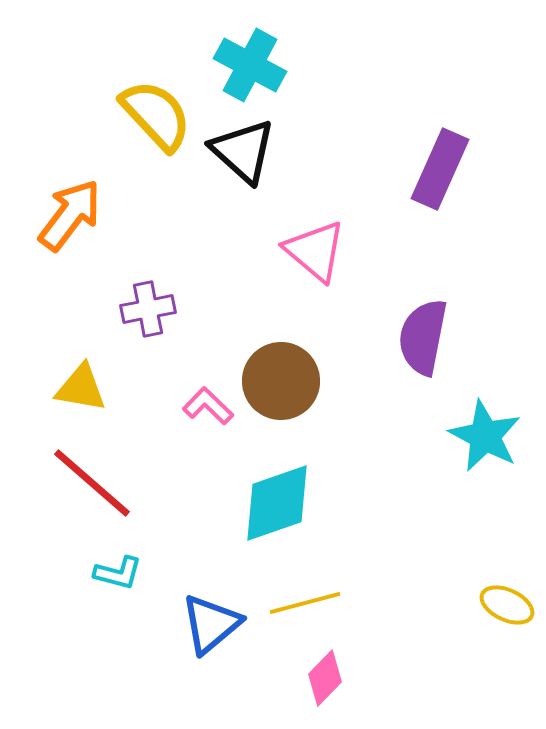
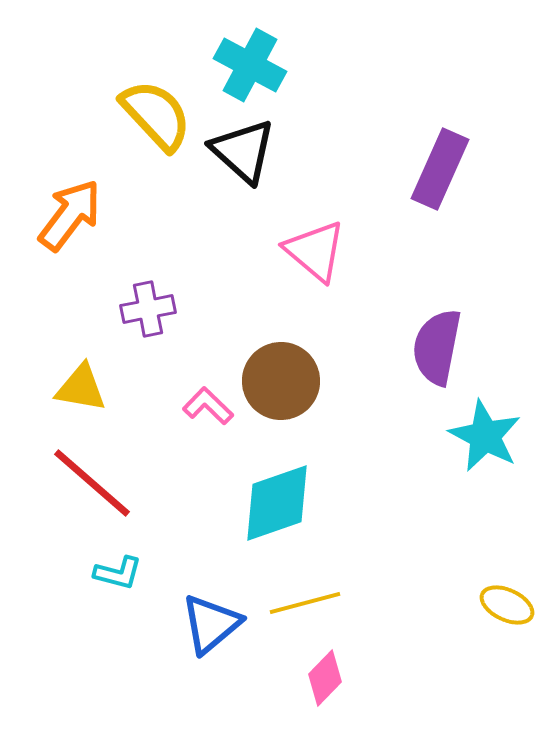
purple semicircle: moved 14 px right, 10 px down
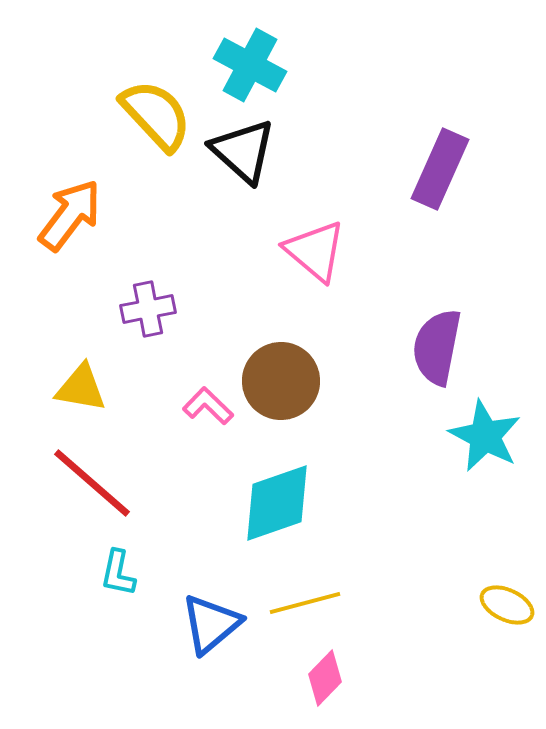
cyan L-shape: rotated 87 degrees clockwise
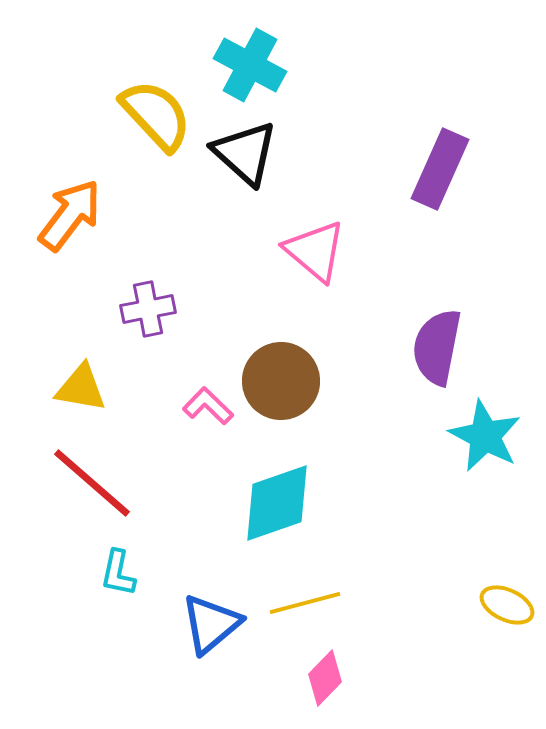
black triangle: moved 2 px right, 2 px down
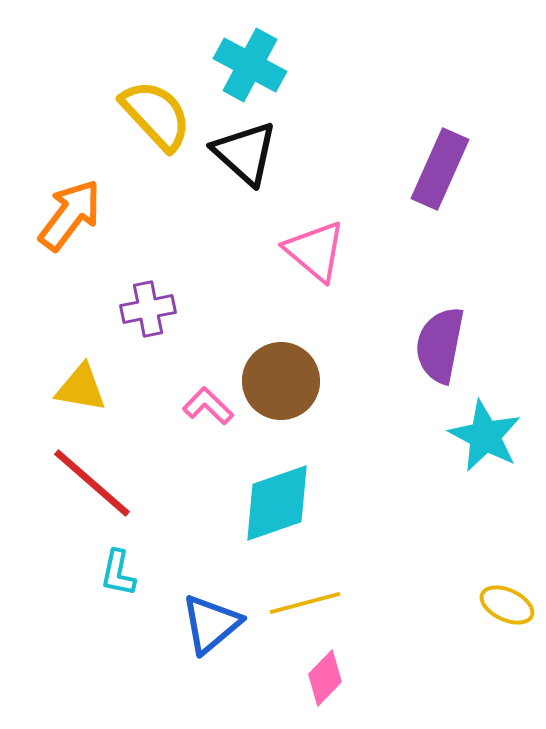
purple semicircle: moved 3 px right, 2 px up
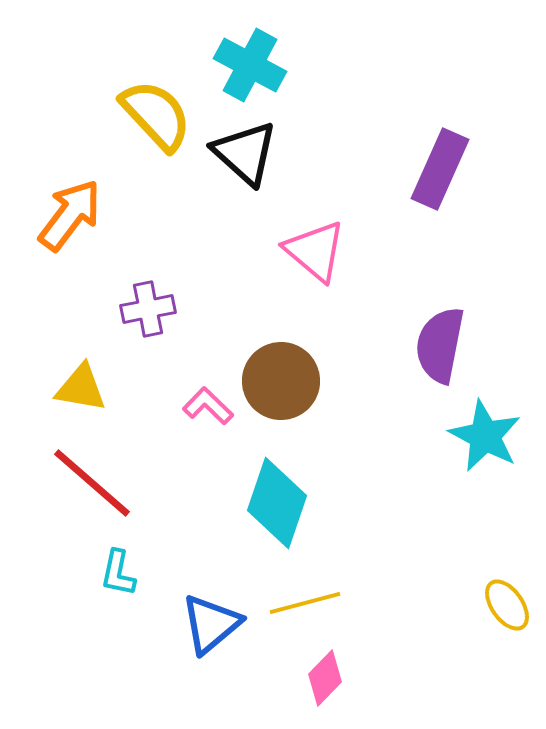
cyan diamond: rotated 52 degrees counterclockwise
yellow ellipse: rotated 30 degrees clockwise
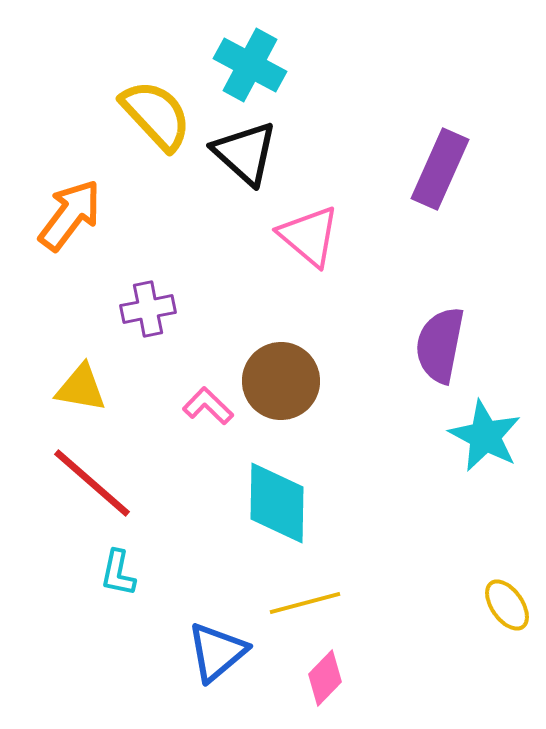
pink triangle: moved 6 px left, 15 px up
cyan diamond: rotated 18 degrees counterclockwise
blue triangle: moved 6 px right, 28 px down
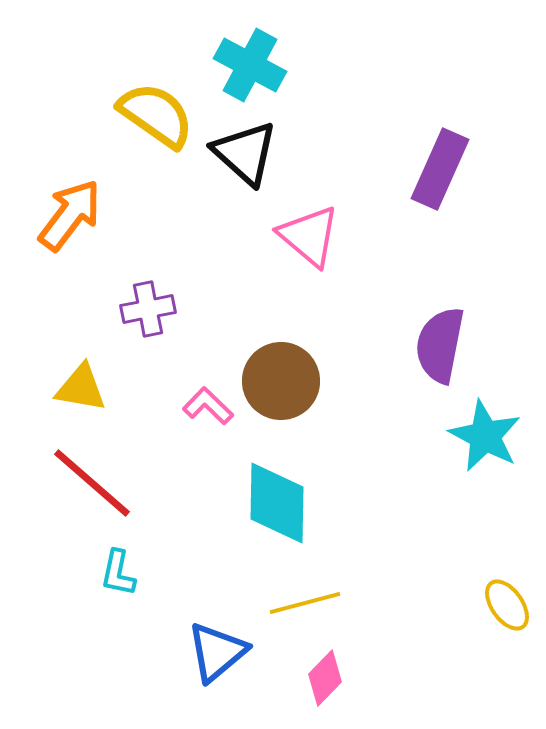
yellow semicircle: rotated 12 degrees counterclockwise
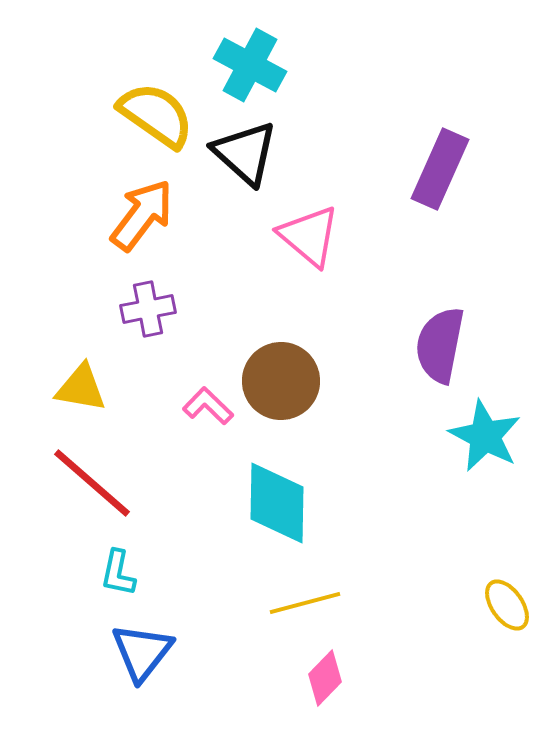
orange arrow: moved 72 px right
blue triangle: moved 75 px left; rotated 12 degrees counterclockwise
